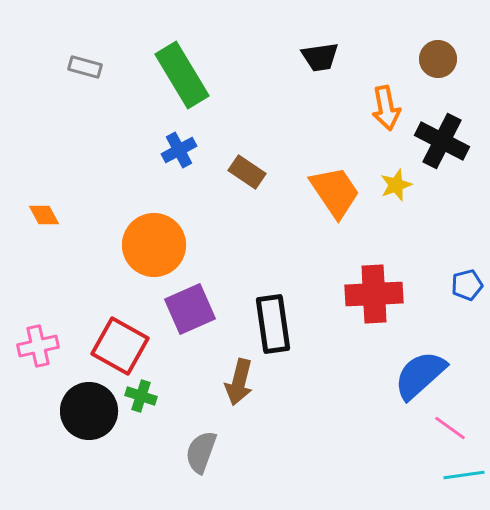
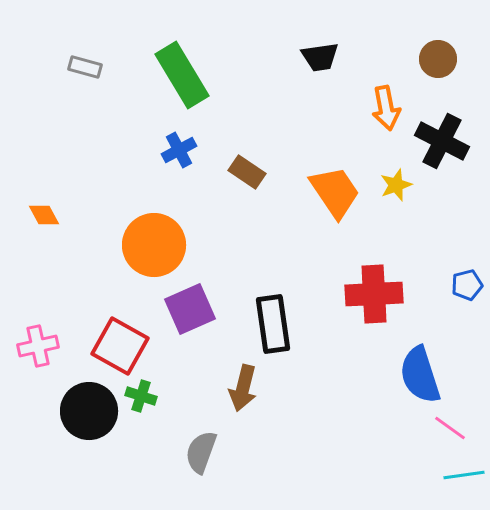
blue semicircle: rotated 66 degrees counterclockwise
brown arrow: moved 4 px right, 6 px down
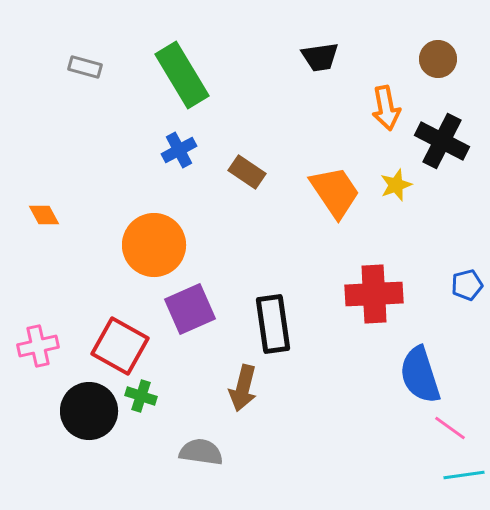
gray semicircle: rotated 78 degrees clockwise
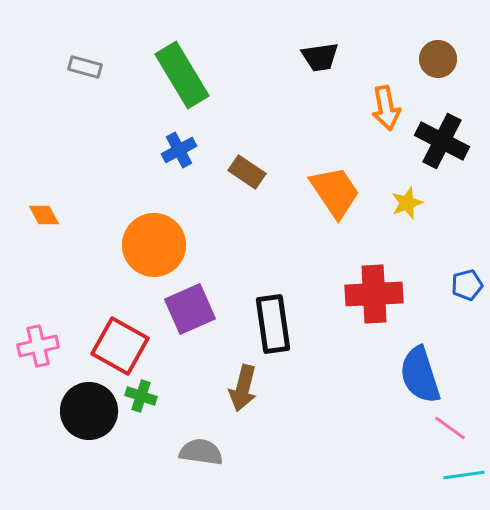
yellow star: moved 11 px right, 18 px down
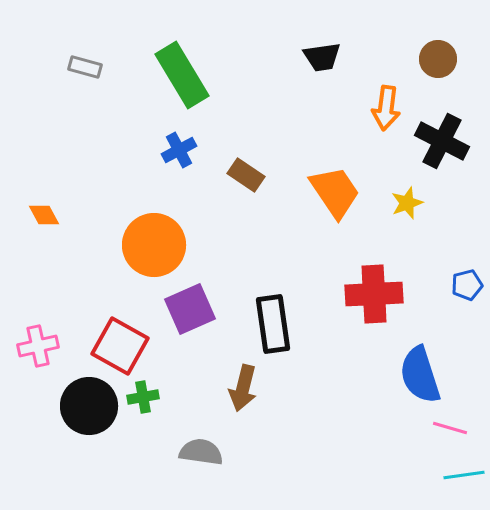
black trapezoid: moved 2 px right
orange arrow: rotated 18 degrees clockwise
brown rectangle: moved 1 px left, 3 px down
green cross: moved 2 px right, 1 px down; rotated 28 degrees counterclockwise
black circle: moved 5 px up
pink line: rotated 20 degrees counterclockwise
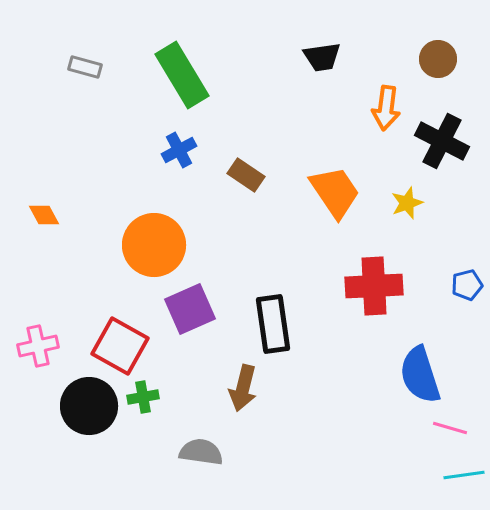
red cross: moved 8 px up
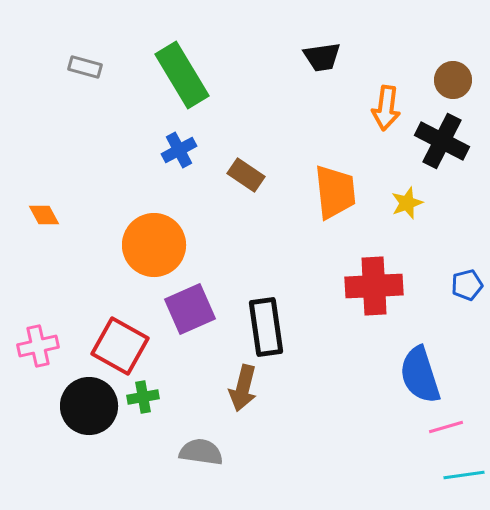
brown circle: moved 15 px right, 21 px down
orange trapezoid: rotated 28 degrees clockwise
black rectangle: moved 7 px left, 3 px down
pink line: moved 4 px left, 1 px up; rotated 32 degrees counterclockwise
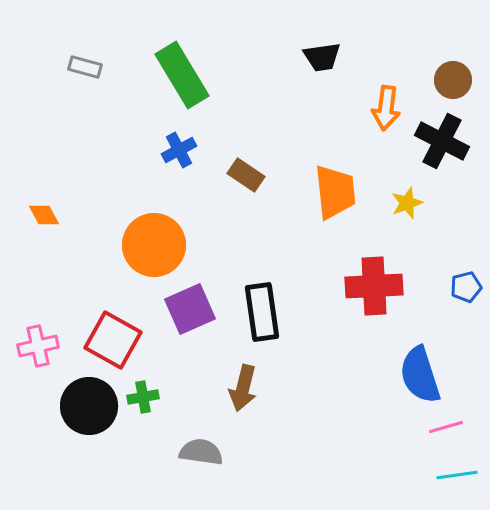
blue pentagon: moved 1 px left, 2 px down
black rectangle: moved 4 px left, 15 px up
red square: moved 7 px left, 6 px up
cyan line: moved 7 px left
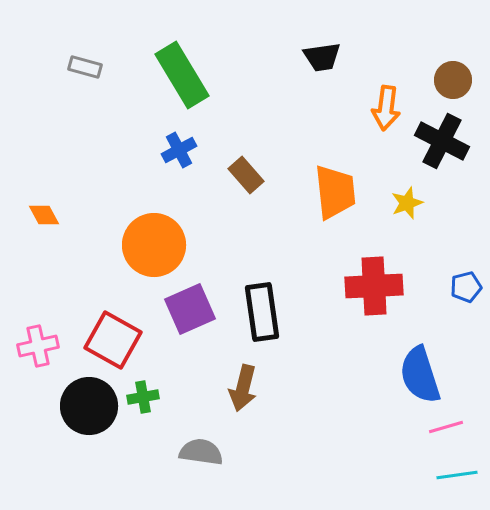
brown rectangle: rotated 15 degrees clockwise
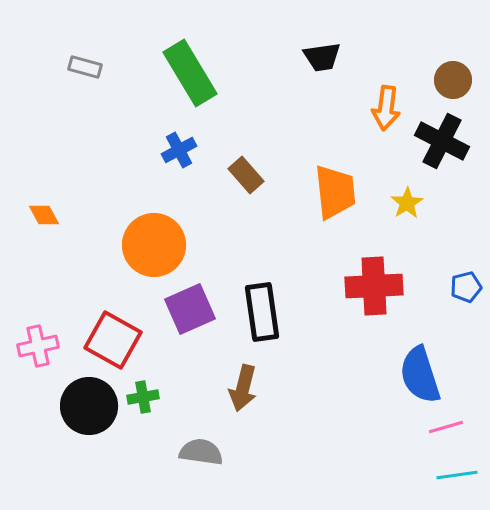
green rectangle: moved 8 px right, 2 px up
yellow star: rotated 12 degrees counterclockwise
